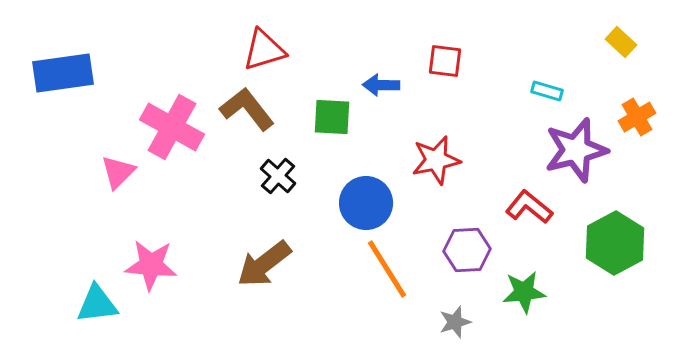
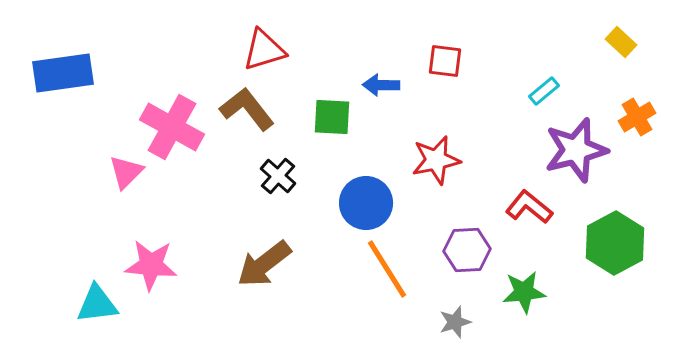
cyan rectangle: moved 3 px left; rotated 56 degrees counterclockwise
pink triangle: moved 8 px right
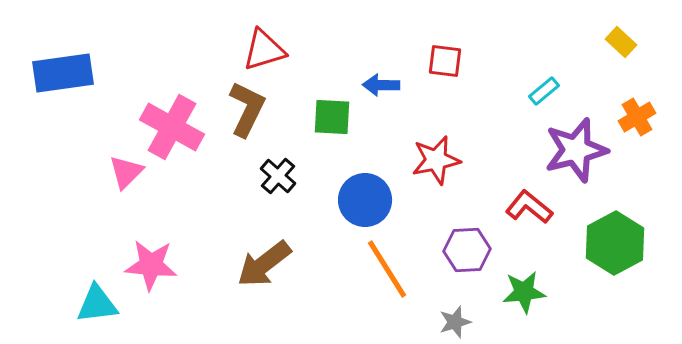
brown L-shape: rotated 64 degrees clockwise
blue circle: moved 1 px left, 3 px up
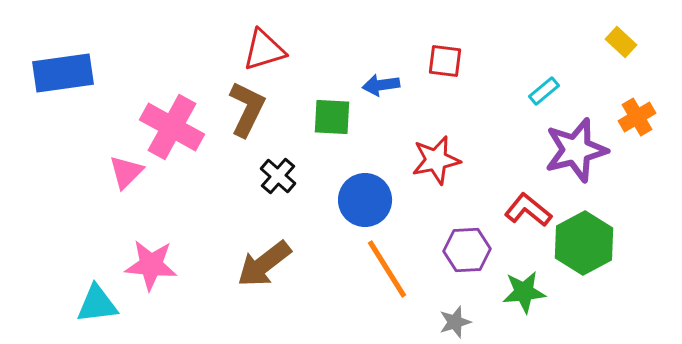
blue arrow: rotated 9 degrees counterclockwise
red L-shape: moved 1 px left, 3 px down
green hexagon: moved 31 px left
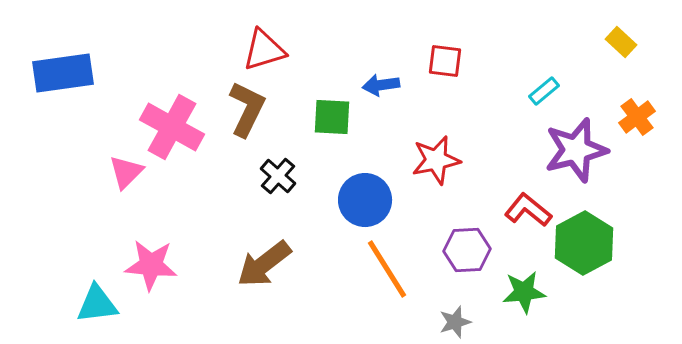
orange cross: rotated 6 degrees counterclockwise
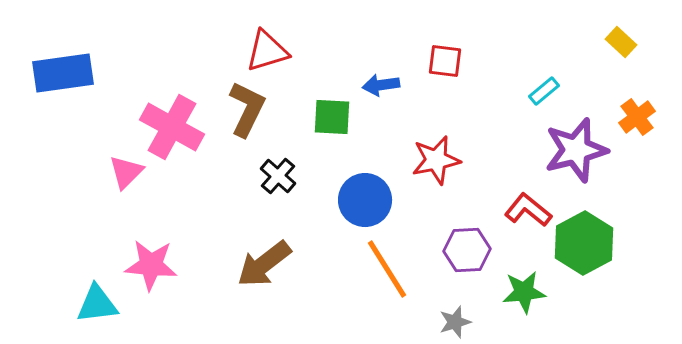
red triangle: moved 3 px right, 1 px down
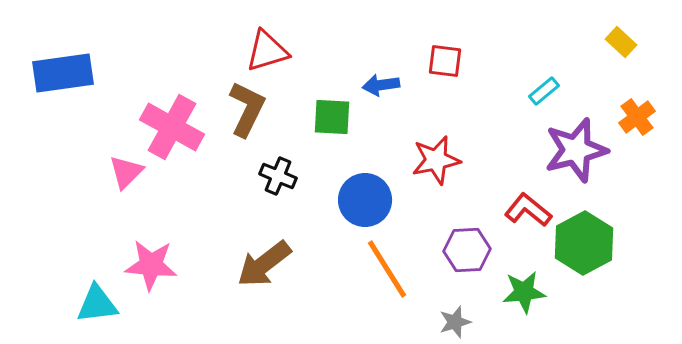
black cross: rotated 18 degrees counterclockwise
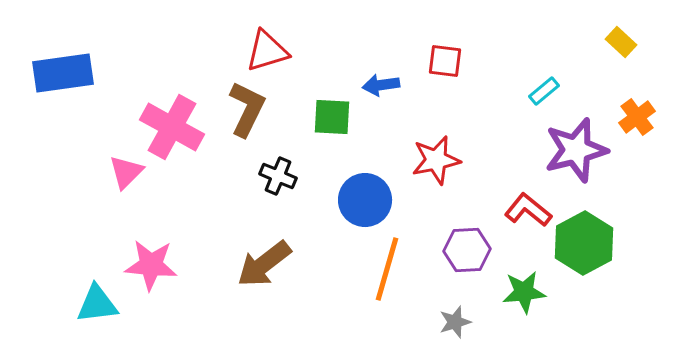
orange line: rotated 48 degrees clockwise
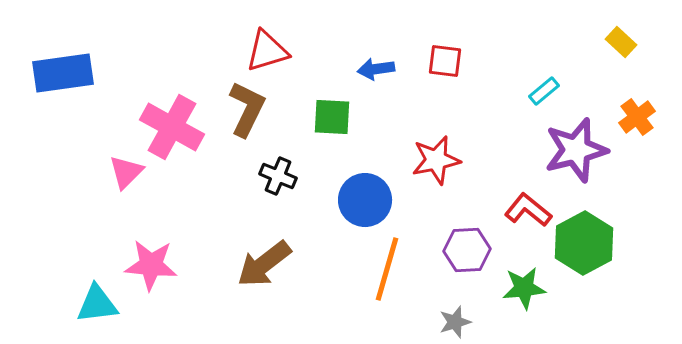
blue arrow: moved 5 px left, 16 px up
green star: moved 4 px up
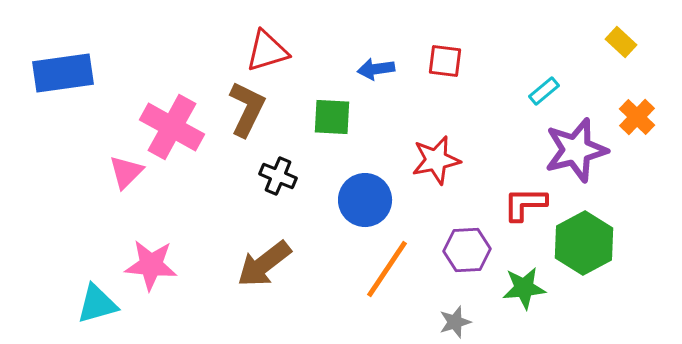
orange cross: rotated 9 degrees counterclockwise
red L-shape: moved 3 px left, 6 px up; rotated 39 degrees counterclockwise
orange line: rotated 18 degrees clockwise
cyan triangle: rotated 9 degrees counterclockwise
